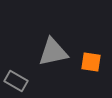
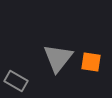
gray triangle: moved 5 px right, 6 px down; rotated 40 degrees counterclockwise
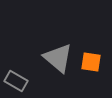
gray triangle: rotated 28 degrees counterclockwise
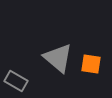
orange square: moved 2 px down
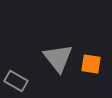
gray triangle: rotated 12 degrees clockwise
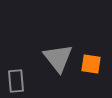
gray rectangle: rotated 55 degrees clockwise
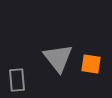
gray rectangle: moved 1 px right, 1 px up
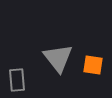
orange square: moved 2 px right, 1 px down
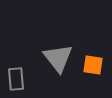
gray rectangle: moved 1 px left, 1 px up
